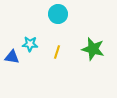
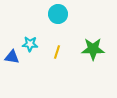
green star: rotated 15 degrees counterclockwise
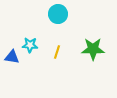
cyan star: moved 1 px down
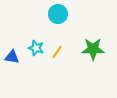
cyan star: moved 6 px right, 3 px down; rotated 14 degrees clockwise
yellow line: rotated 16 degrees clockwise
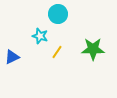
cyan star: moved 4 px right, 12 px up
blue triangle: rotated 35 degrees counterclockwise
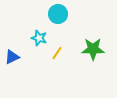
cyan star: moved 1 px left, 2 px down
yellow line: moved 1 px down
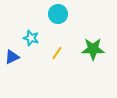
cyan star: moved 8 px left
